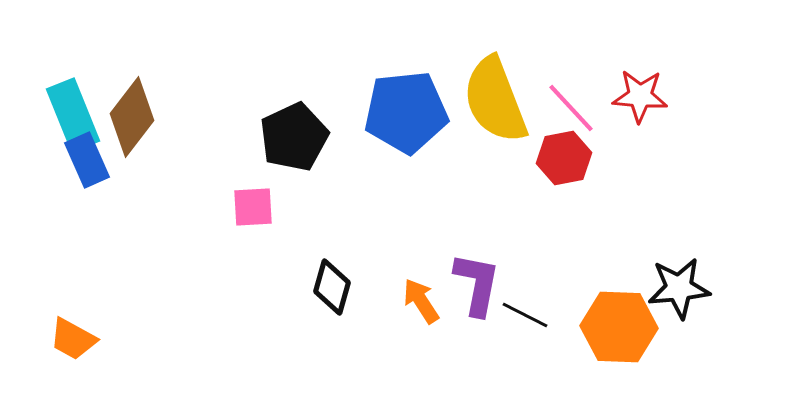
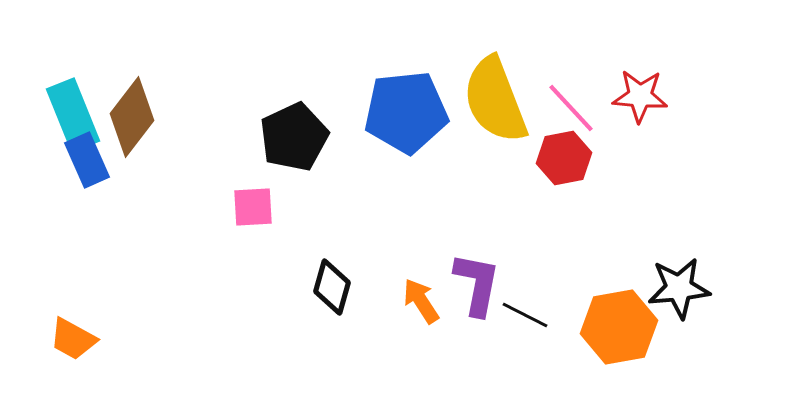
orange hexagon: rotated 12 degrees counterclockwise
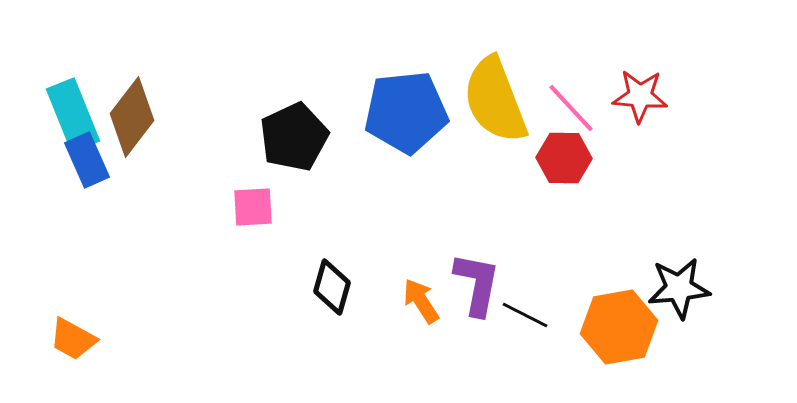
red hexagon: rotated 12 degrees clockwise
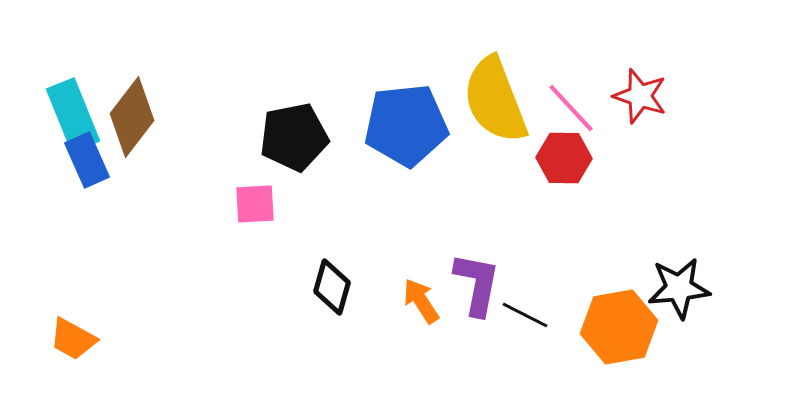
red star: rotated 14 degrees clockwise
blue pentagon: moved 13 px down
black pentagon: rotated 14 degrees clockwise
pink square: moved 2 px right, 3 px up
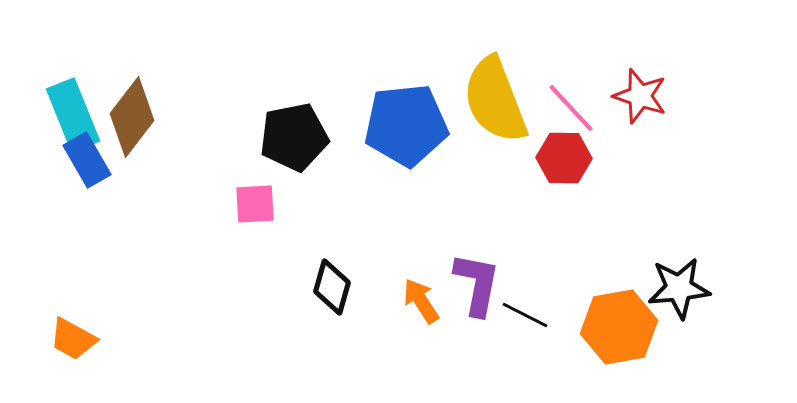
blue rectangle: rotated 6 degrees counterclockwise
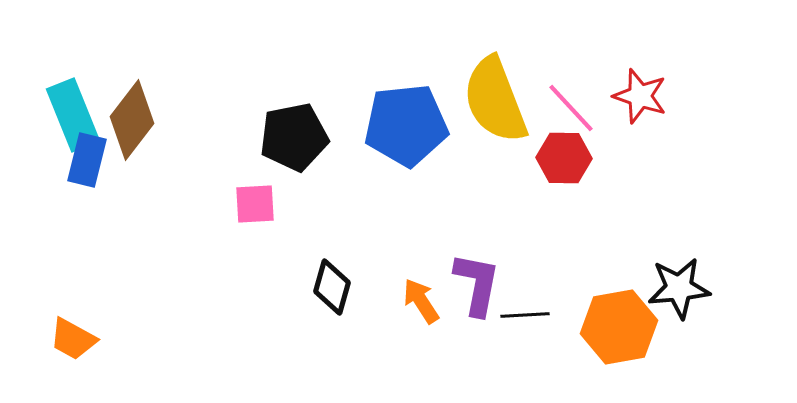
brown diamond: moved 3 px down
blue rectangle: rotated 44 degrees clockwise
black line: rotated 30 degrees counterclockwise
